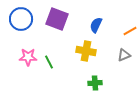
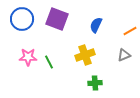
blue circle: moved 1 px right
yellow cross: moved 1 px left, 4 px down; rotated 30 degrees counterclockwise
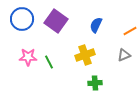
purple square: moved 1 px left, 2 px down; rotated 15 degrees clockwise
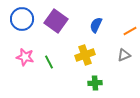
pink star: moved 3 px left; rotated 12 degrees clockwise
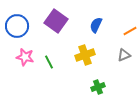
blue circle: moved 5 px left, 7 px down
green cross: moved 3 px right, 4 px down; rotated 16 degrees counterclockwise
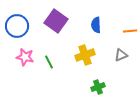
blue semicircle: rotated 28 degrees counterclockwise
orange line: rotated 24 degrees clockwise
gray triangle: moved 3 px left
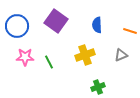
blue semicircle: moved 1 px right
orange line: rotated 24 degrees clockwise
pink star: rotated 12 degrees counterclockwise
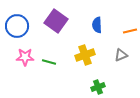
orange line: rotated 32 degrees counterclockwise
green line: rotated 48 degrees counterclockwise
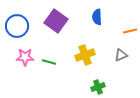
blue semicircle: moved 8 px up
